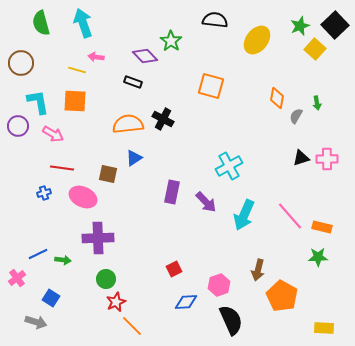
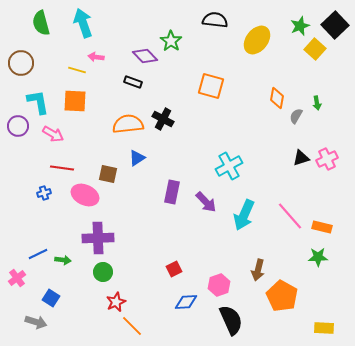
blue triangle at (134, 158): moved 3 px right
pink cross at (327, 159): rotated 25 degrees counterclockwise
pink ellipse at (83, 197): moved 2 px right, 2 px up
green circle at (106, 279): moved 3 px left, 7 px up
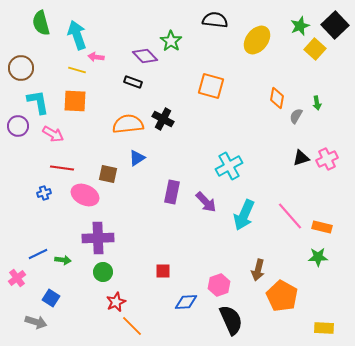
cyan arrow at (83, 23): moved 6 px left, 12 px down
brown circle at (21, 63): moved 5 px down
red square at (174, 269): moved 11 px left, 2 px down; rotated 28 degrees clockwise
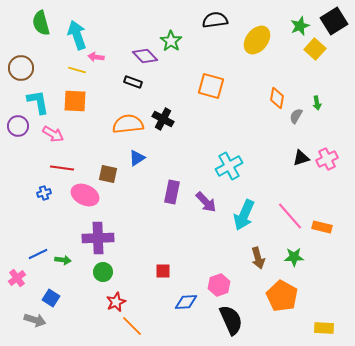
black semicircle at (215, 20): rotated 15 degrees counterclockwise
black square at (335, 25): moved 1 px left, 4 px up; rotated 12 degrees clockwise
green star at (318, 257): moved 24 px left
brown arrow at (258, 270): moved 12 px up; rotated 30 degrees counterclockwise
gray arrow at (36, 322): moved 1 px left, 2 px up
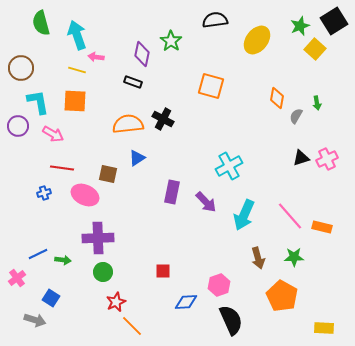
purple diamond at (145, 56): moved 3 px left, 2 px up; rotated 55 degrees clockwise
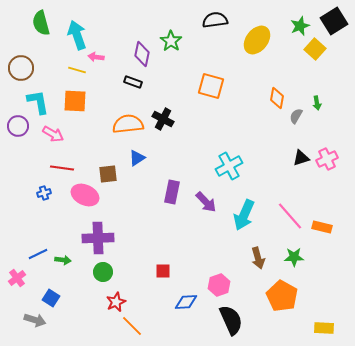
brown square at (108, 174): rotated 18 degrees counterclockwise
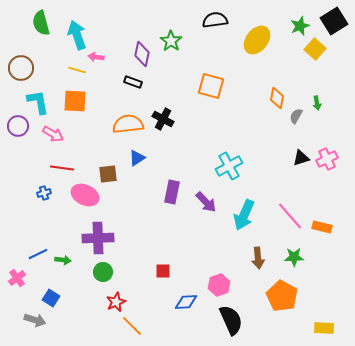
brown arrow at (258, 258): rotated 10 degrees clockwise
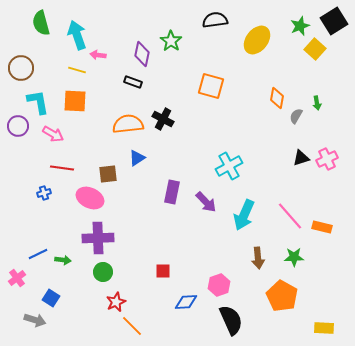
pink arrow at (96, 57): moved 2 px right, 2 px up
pink ellipse at (85, 195): moved 5 px right, 3 px down
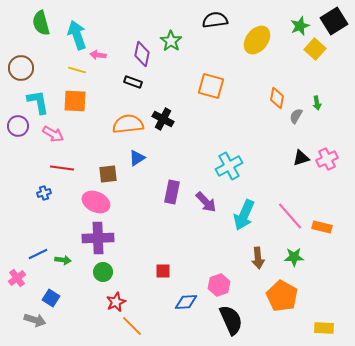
pink ellipse at (90, 198): moved 6 px right, 4 px down
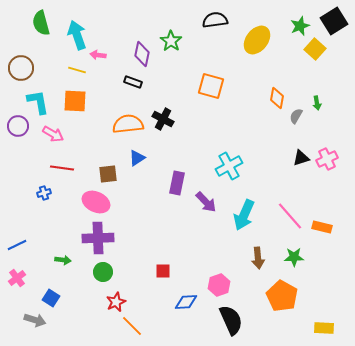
purple rectangle at (172, 192): moved 5 px right, 9 px up
blue line at (38, 254): moved 21 px left, 9 px up
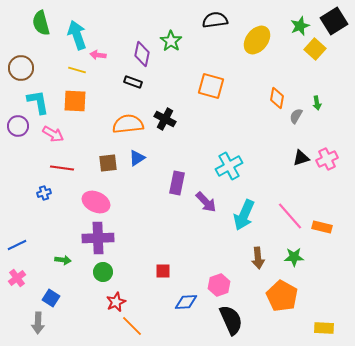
black cross at (163, 119): moved 2 px right
brown square at (108, 174): moved 11 px up
gray arrow at (35, 320): moved 3 px right, 3 px down; rotated 75 degrees clockwise
